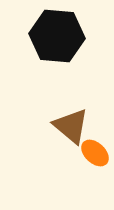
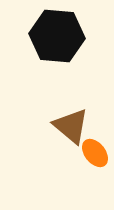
orange ellipse: rotated 8 degrees clockwise
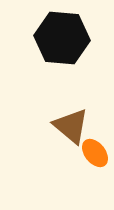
black hexagon: moved 5 px right, 2 px down
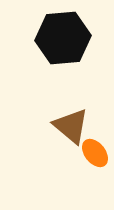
black hexagon: moved 1 px right; rotated 10 degrees counterclockwise
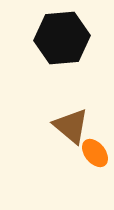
black hexagon: moved 1 px left
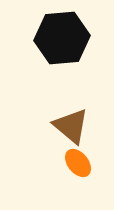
orange ellipse: moved 17 px left, 10 px down
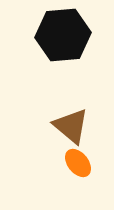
black hexagon: moved 1 px right, 3 px up
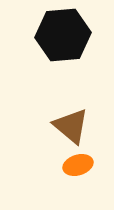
orange ellipse: moved 2 px down; rotated 68 degrees counterclockwise
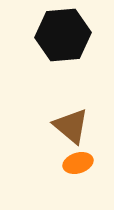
orange ellipse: moved 2 px up
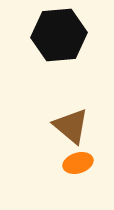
black hexagon: moved 4 px left
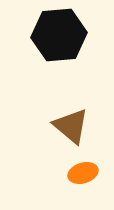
orange ellipse: moved 5 px right, 10 px down
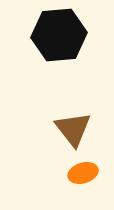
brown triangle: moved 2 px right, 3 px down; rotated 12 degrees clockwise
